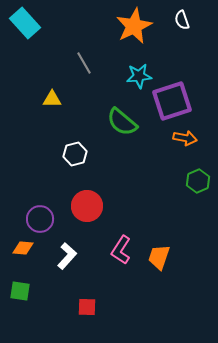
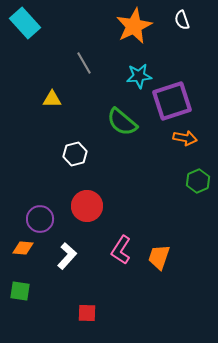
red square: moved 6 px down
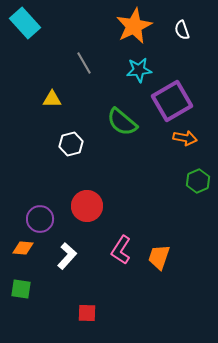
white semicircle: moved 10 px down
cyan star: moved 6 px up
purple square: rotated 12 degrees counterclockwise
white hexagon: moved 4 px left, 10 px up
green square: moved 1 px right, 2 px up
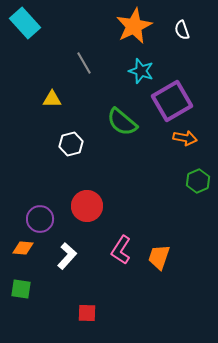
cyan star: moved 2 px right, 1 px down; rotated 25 degrees clockwise
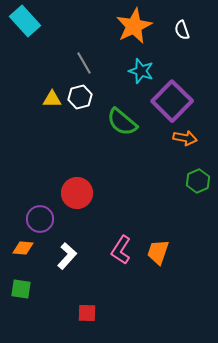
cyan rectangle: moved 2 px up
purple square: rotated 15 degrees counterclockwise
white hexagon: moved 9 px right, 47 px up
red circle: moved 10 px left, 13 px up
orange trapezoid: moved 1 px left, 5 px up
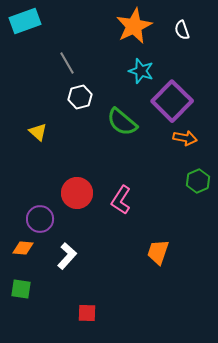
cyan rectangle: rotated 68 degrees counterclockwise
gray line: moved 17 px left
yellow triangle: moved 14 px left, 33 px down; rotated 42 degrees clockwise
pink L-shape: moved 50 px up
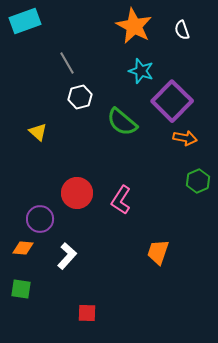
orange star: rotated 18 degrees counterclockwise
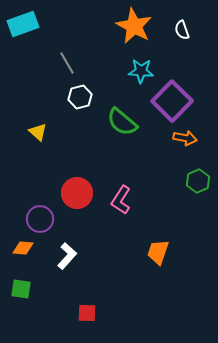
cyan rectangle: moved 2 px left, 3 px down
cyan star: rotated 15 degrees counterclockwise
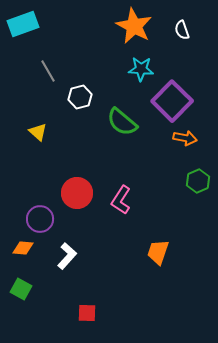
gray line: moved 19 px left, 8 px down
cyan star: moved 2 px up
green square: rotated 20 degrees clockwise
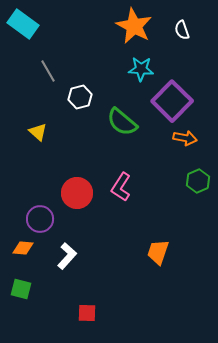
cyan rectangle: rotated 56 degrees clockwise
pink L-shape: moved 13 px up
green square: rotated 15 degrees counterclockwise
